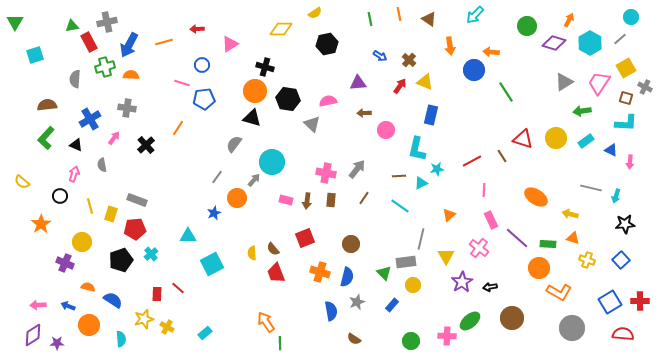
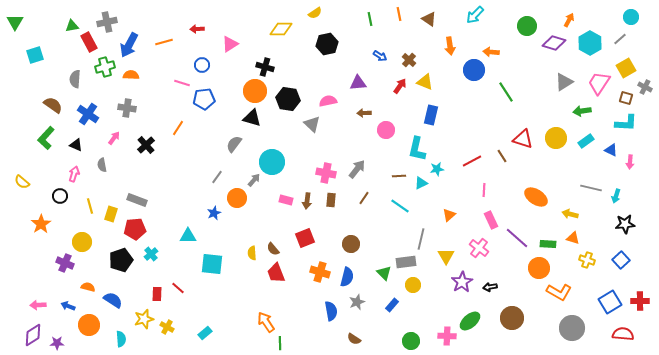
brown semicircle at (47, 105): moved 6 px right; rotated 42 degrees clockwise
blue cross at (90, 119): moved 2 px left, 5 px up; rotated 25 degrees counterclockwise
cyan square at (212, 264): rotated 35 degrees clockwise
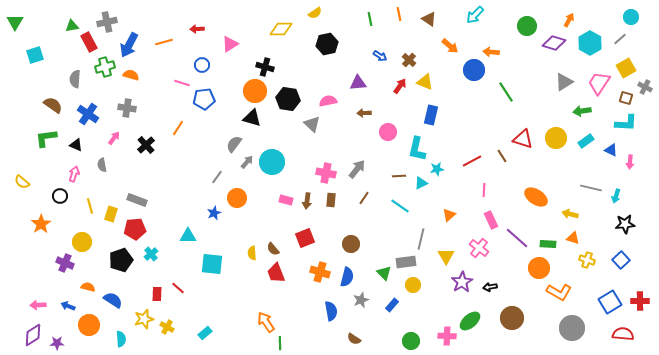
orange arrow at (450, 46): rotated 42 degrees counterclockwise
orange semicircle at (131, 75): rotated 14 degrees clockwise
pink circle at (386, 130): moved 2 px right, 2 px down
green L-shape at (46, 138): rotated 40 degrees clockwise
gray arrow at (254, 180): moved 7 px left, 18 px up
gray star at (357, 302): moved 4 px right, 2 px up
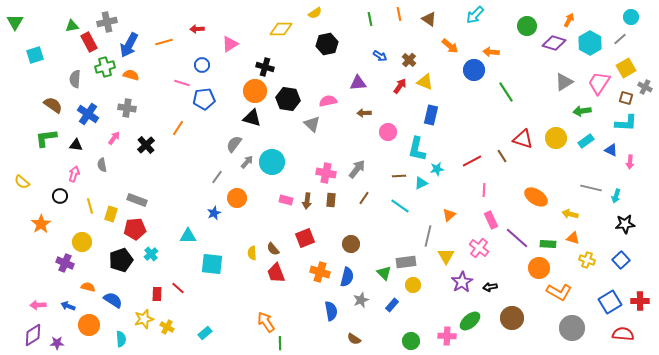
black triangle at (76, 145): rotated 16 degrees counterclockwise
gray line at (421, 239): moved 7 px right, 3 px up
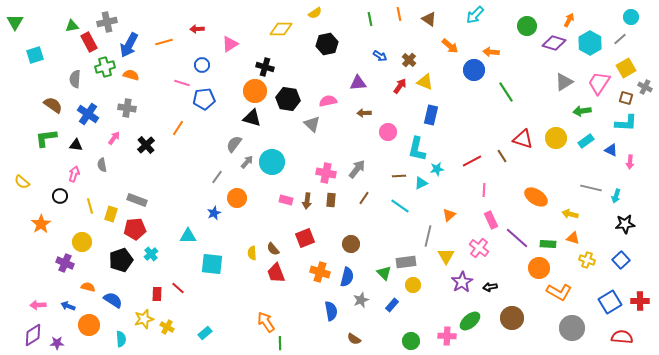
red semicircle at (623, 334): moved 1 px left, 3 px down
